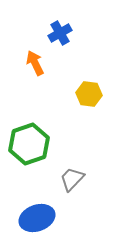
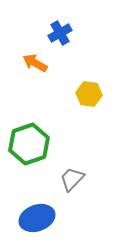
orange arrow: rotated 35 degrees counterclockwise
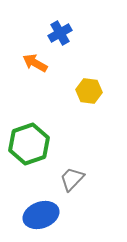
yellow hexagon: moved 3 px up
blue ellipse: moved 4 px right, 3 px up
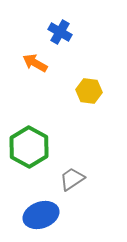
blue cross: moved 1 px up; rotated 30 degrees counterclockwise
green hexagon: moved 3 px down; rotated 12 degrees counterclockwise
gray trapezoid: rotated 12 degrees clockwise
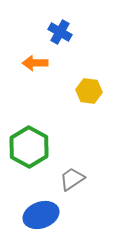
orange arrow: rotated 30 degrees counterclockwise
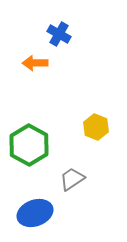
blue cross: moved 1 px left, 2 px down
yellow hexagon: moved 7 px right, 36 px down; rotated 15 degrees clockwise
green hexagon: moved 2 px up
blue ellipse: moved 6 px left, 2 px up
